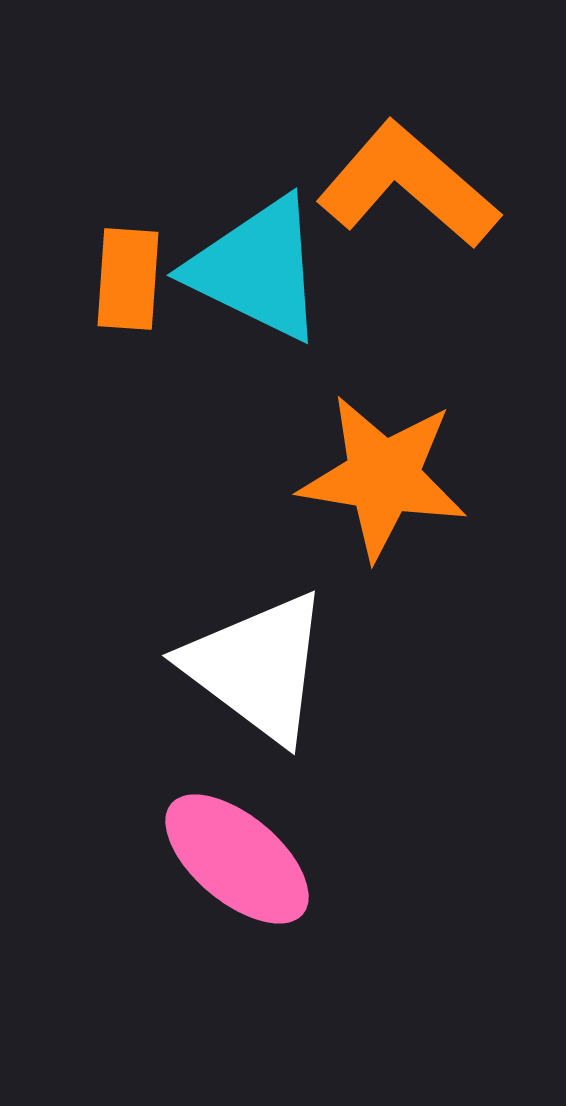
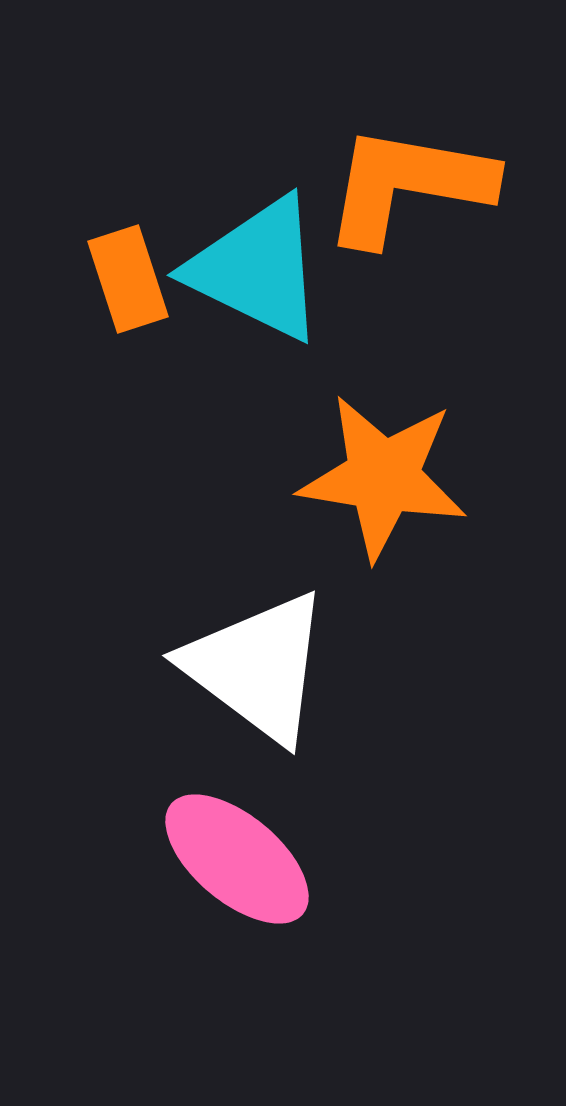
orange L-shape: rotated 31 degrees counterclockwise
orange rectangle: rotated 22 degrees counterclockwise
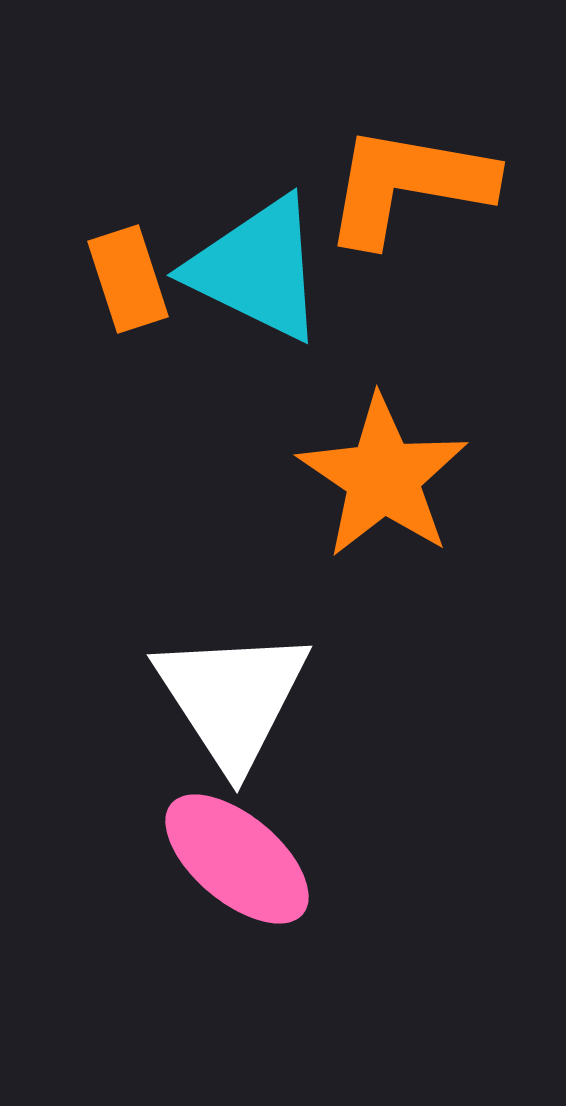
orange star: rotated 25 degrees clockwise
white triangle: moved 25 px left, 31 px down; rotated 20 degrees clockwise
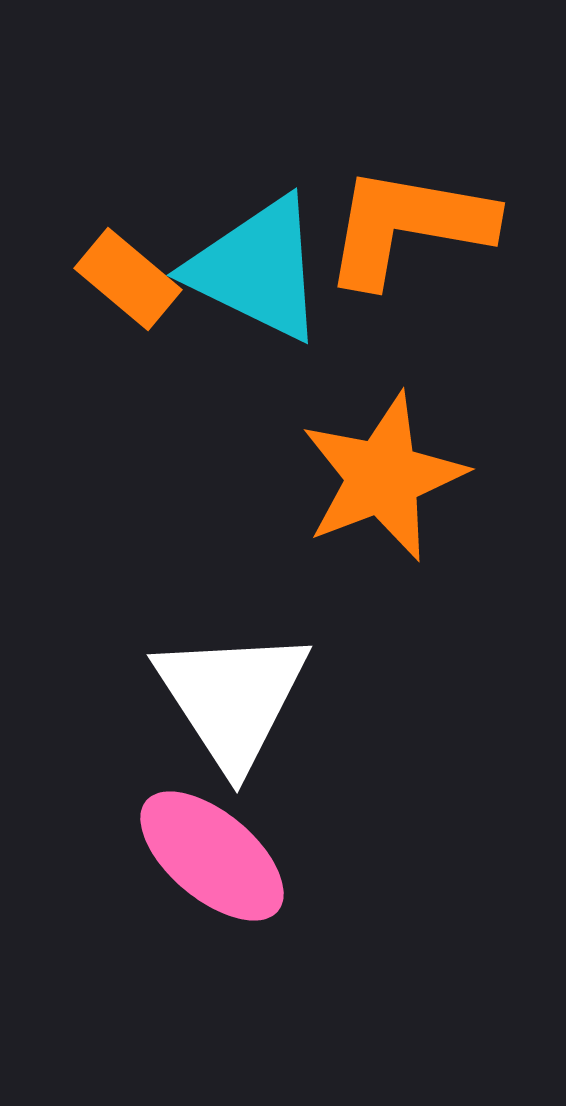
orange L-shape: moved 41 px down
orange rectangle: rotated 32 degrees counterclockwise
orange star: rotated 17 degrees clockwise
pink ellipse: moved 25 px left, 3 px up
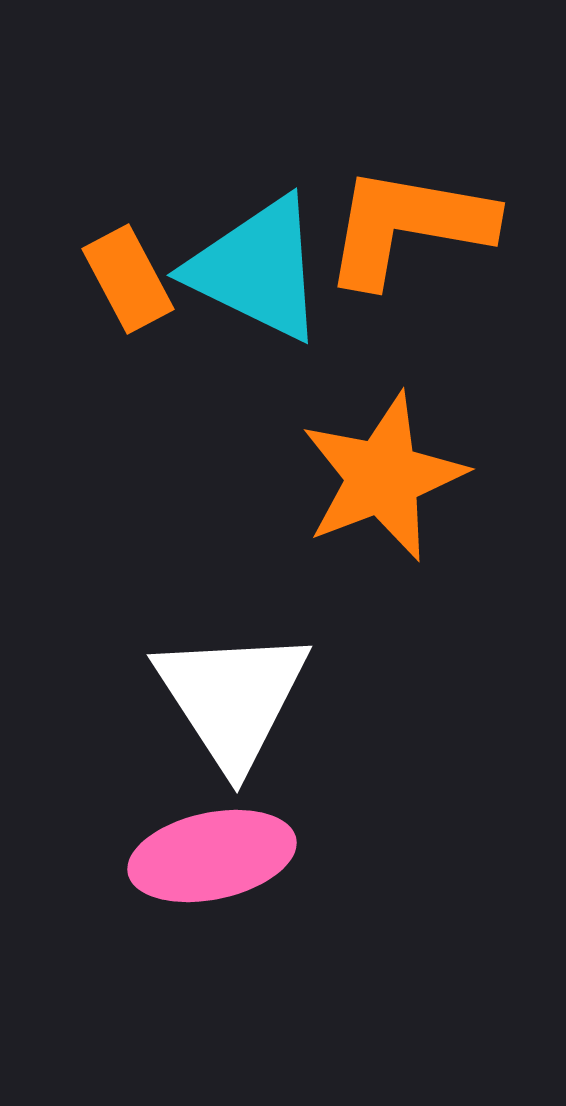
orange rectangle: rotated 22 degrees clockwise
pink ellipse: rotated 52 degrees counterclockwise
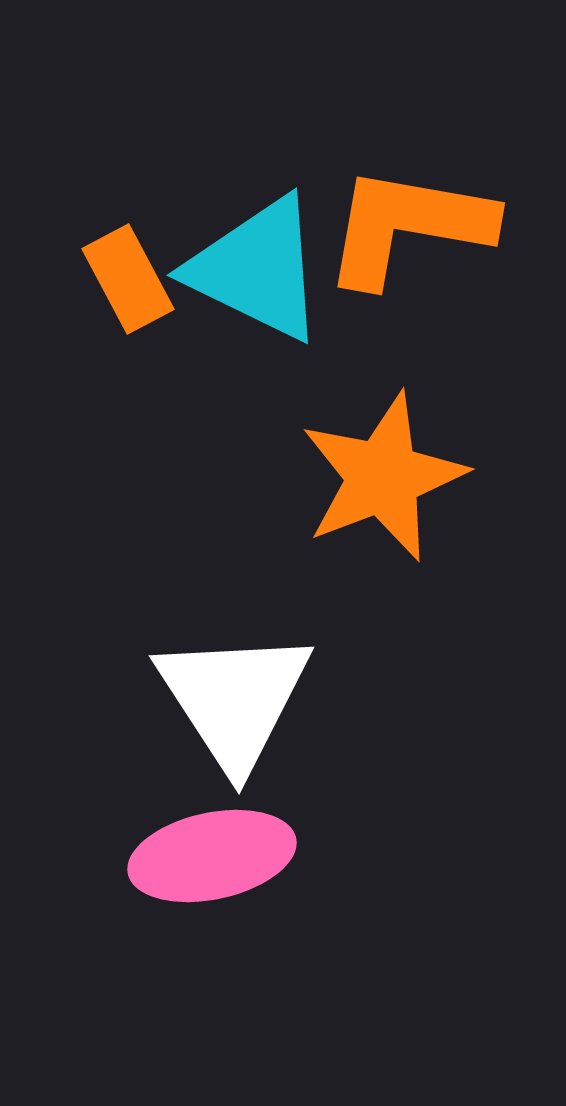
white triangle: moved 2 px right, 1 px down
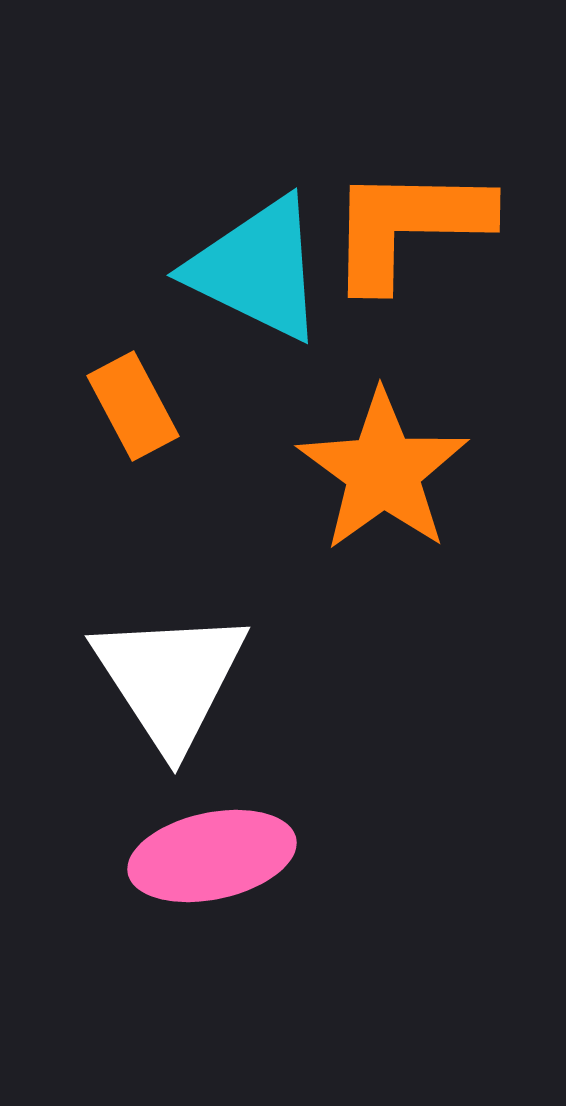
orange L-shape: rotated 9 degrees counterclockwise
orange rectangle: moved 5 px right, 127 px down
orange star: moved 6 px up; rotated 15 degrees counterclockwise
white triangle: moved 64 px left, 20 px up
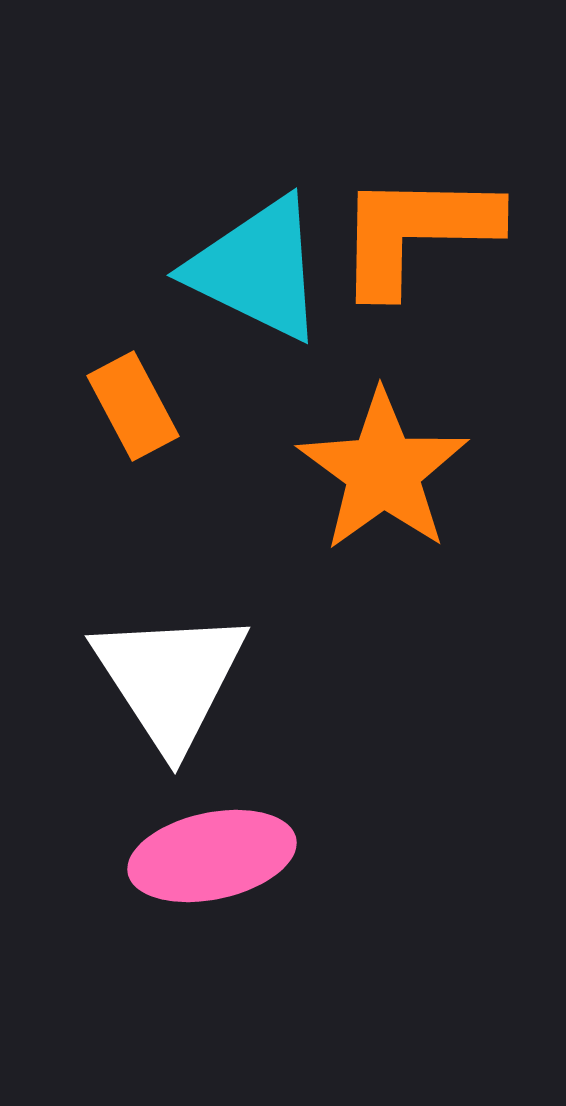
orange L-shape: moved 8 px right, 6 px down
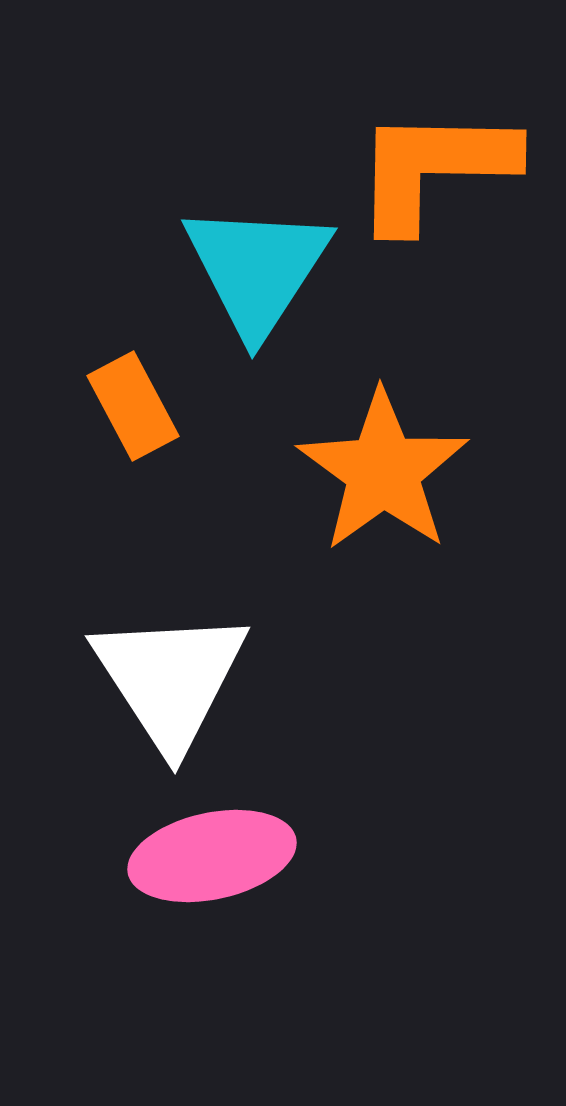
orange L-shape: moved 18 px right, 64 px up
cyan triangle: rotated 37 degrees clockwise
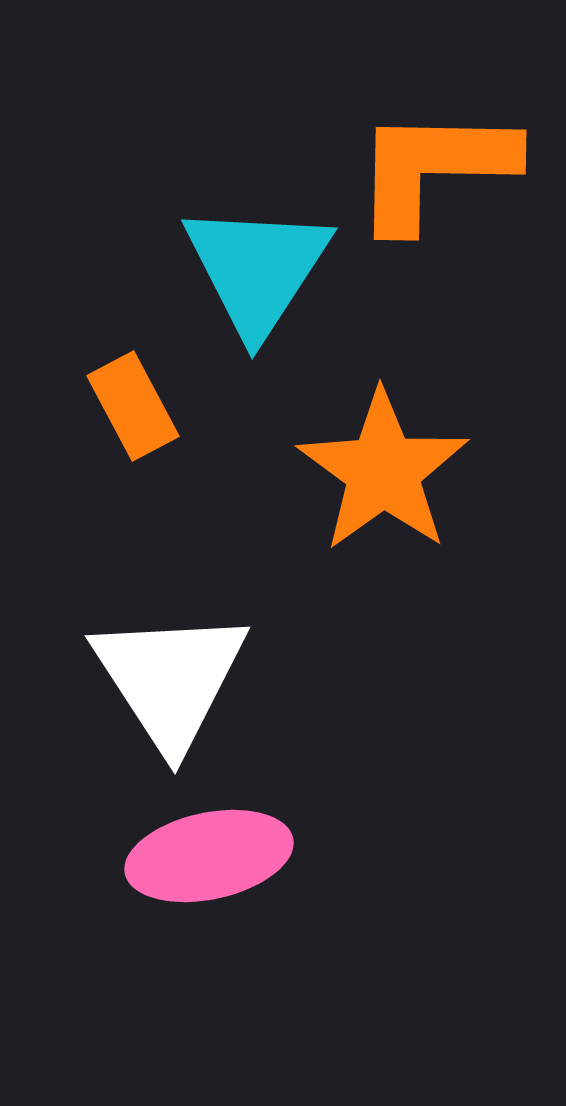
pink ellipse: moved 3 px left
